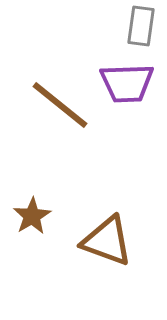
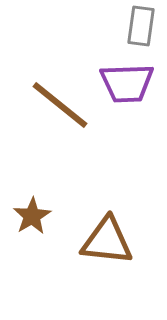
brown triangle: rotated 14 degrees counterclockwise
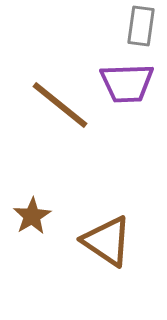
brown triangle: rotated 28 degrees clockwise
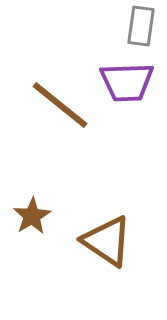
purple trapezoid: moved 1 px up
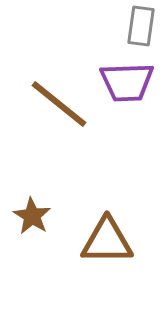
brown line: moved 1 px left, 1 px up
brown star: rotated 9 degrees counterclockwise
brown triangle: rotated 34 degrees counterclockwise
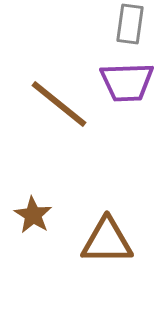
gray rectangle: moved 11 px left, 2 px up
brown star: moved 1 px right, 1 px up
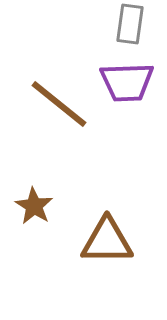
brown star: moved 1 px right, 9 px up
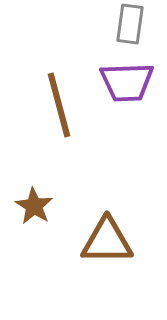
brown line: moved 1 px down; rotated 36 degrees clockwise
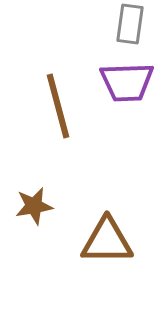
brown line: moved 1 px left, 1 px down
brown star: rotated 30 degrees clockwise
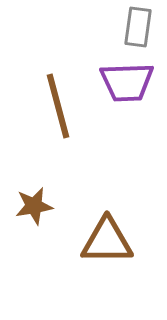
gray rectangle: moved 8 px right, 3 px down
